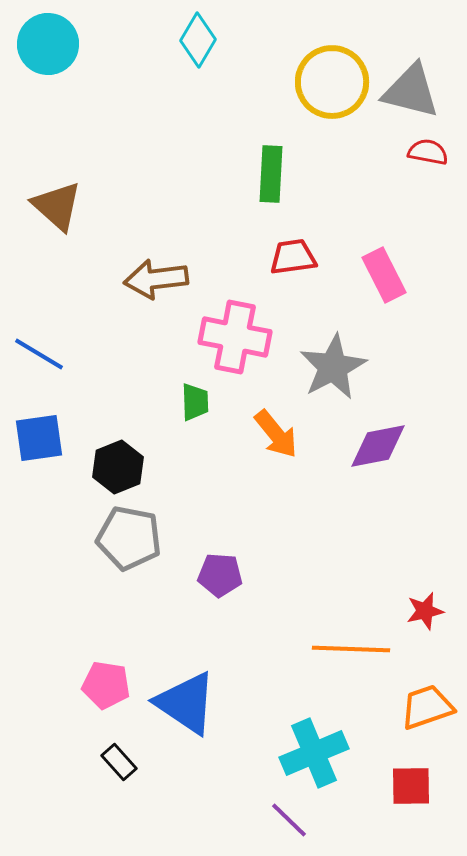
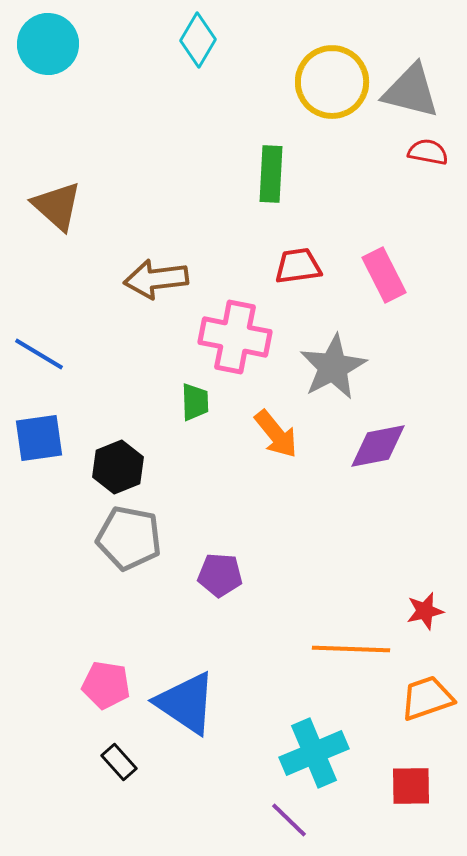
red trapezoid: moved 5 px right, 9 px down
orange trapezoid: moved 9 px up
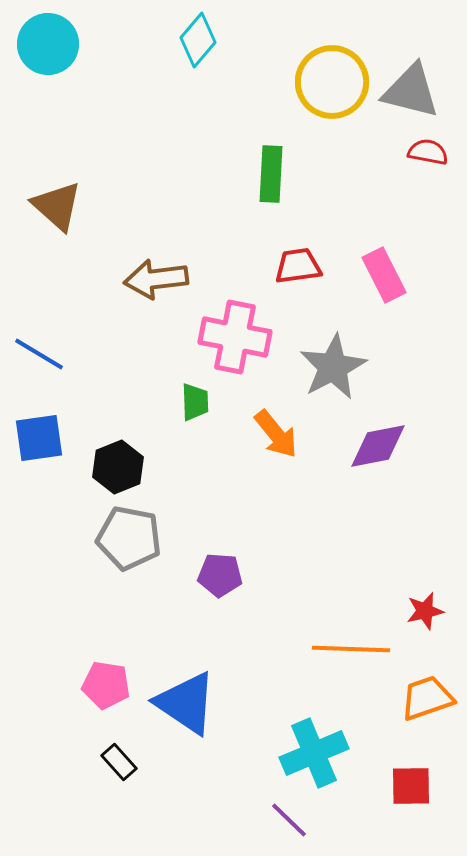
cyan diamond: rotated 10 degrees clockwise
